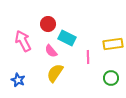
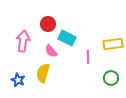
pink arrow: rotated 35 degrees clockwise
yellow semicircle: moved 12 px left; rotated 18 degrees counterclockwise
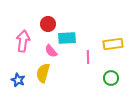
cyan rectangle: rotated 30 degrees counterclockwise
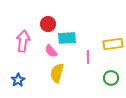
yellow semicircle: moved 14 px right
blue star: rotated 16 degrees clockwise
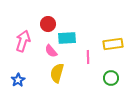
pink arrow: rotated 10 degrees clockwise
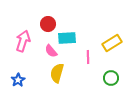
yellow rectangle: moved 1 px left, 1 px up; rotated 24 degrees counterclockwise
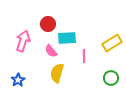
pink line: moved 4 px left, 1 px up
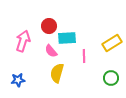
red circle: moved 1 px right, 2 px down
blue star: rotated 24 degrees clockwise
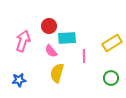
blue star: moved 1 px right
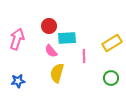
pink arrow: moved 6 px left, 2 px up
blue star: moved 1 px left, 1 px down
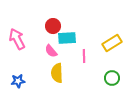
red circle: moved 4 px right
pink arrow: rotated 45 degrees counterclockwise
yellow semicircle: rotated 18 degrees counterclockwise
green circle: moved 1 px right
